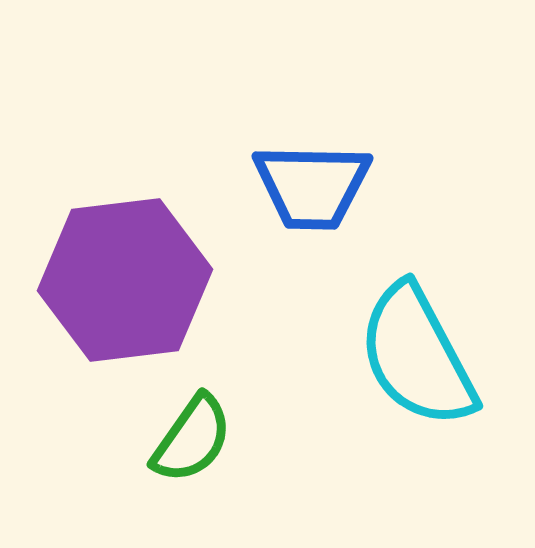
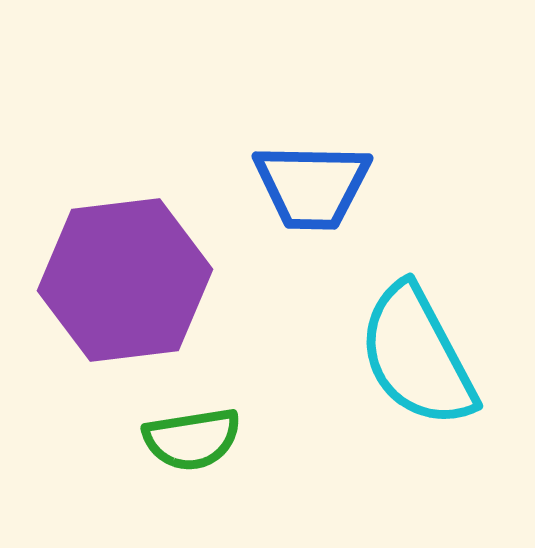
green semicircle: rotated 46 degrees clockwise
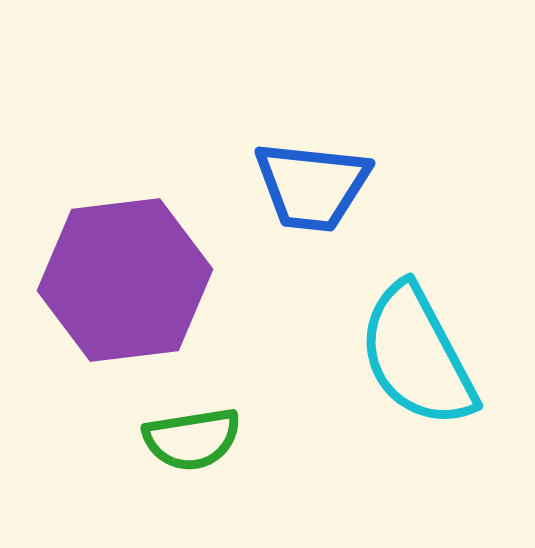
blue trapezoid: rotated 5 degrees clockwise
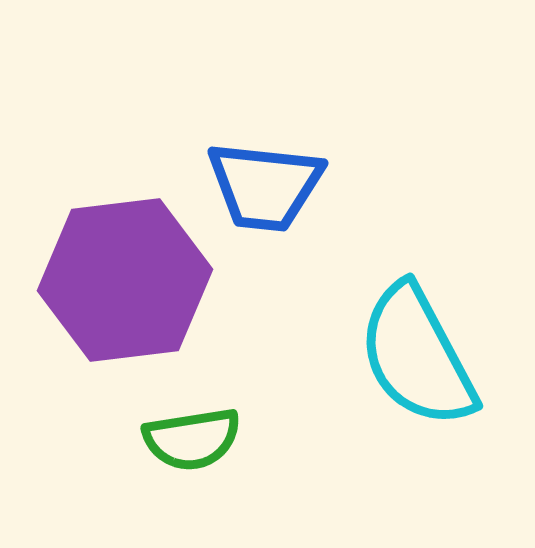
blue trapezoid: moved 47 px left
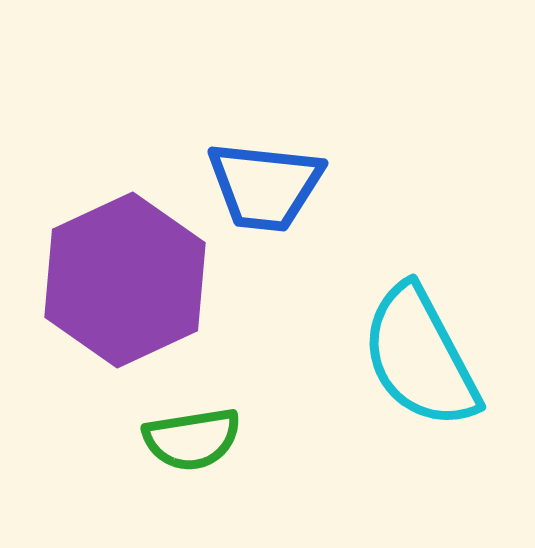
purple hexagon: rotated 18 degrees counterclockwise
cyan semicircle: moved 3 px right, 1 px down
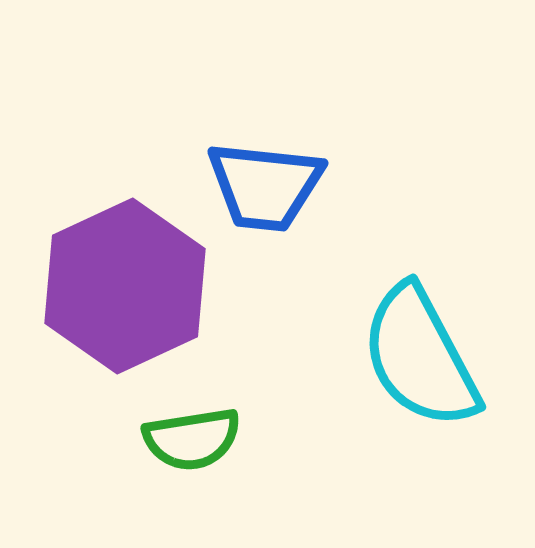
purple hexagon: moved 6 px down
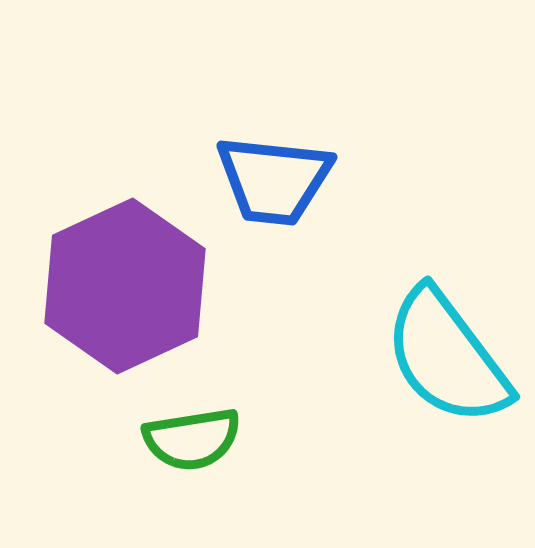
blue trapezoid: moved 9 px right, 6 px up
cyan semicircle: moved 27 px right; rotated 9 degrees counterclockwise
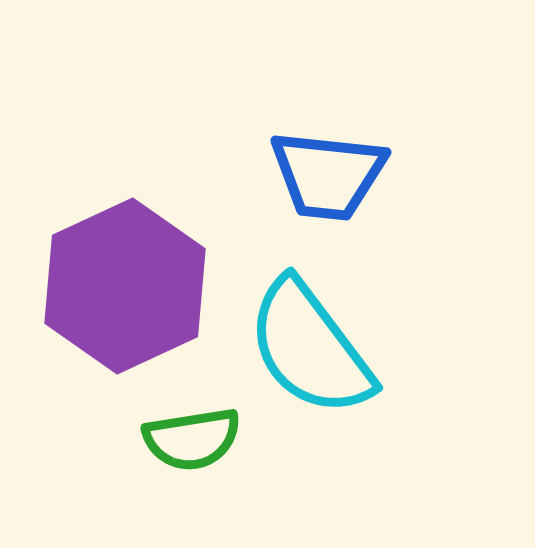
blue trapezoid: moved 54 px right, 5 px up
cyan semicircle: moved 137 px left, 9 px up
